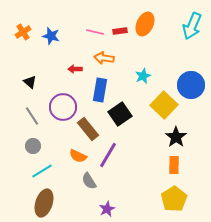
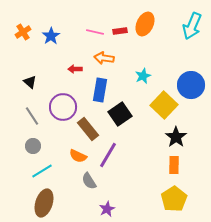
blue star: rotated 24 degrees clockwise
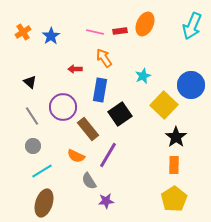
orange arrow: rotated 48 degrees clockwise
orange semicircle: moved 2 px left
purple star: moved 1 px left, 8 px up; rotated 21 degrees clockwise
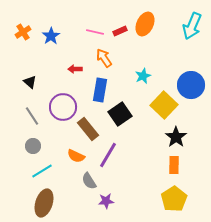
red rectangle: rotated 16 degrees counterclockwise
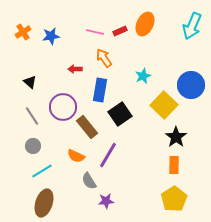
blue star: rotated 24 degrees clockwise
brown rectangle: moved 1 px left, 2 px up
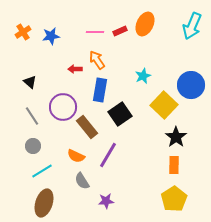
pink line: rotated 12 degrees counterclockwise
orange arrow: moved 7 px left, 2 px down
gray semicircle: moved 7 px left
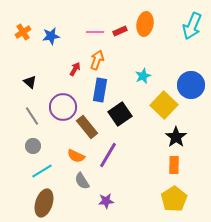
orange ellipse: rotated 15 degrees counterclockwise
orange arrow: rotated 54 degrees clockwise
red arrow: rotated 120 degrees clockwise
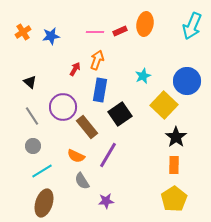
blue circle: moved 4 px left, 4 px up
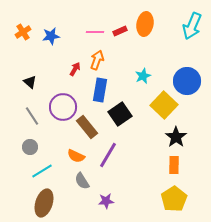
gray circle: moved 3 px left, 1 px down
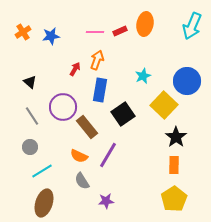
black square: moved 3 px right
orange semicircle: moved 3 px right
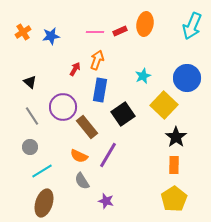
blue circle: moved 3 px up
purple star: rotated 21 degrees clockwise
